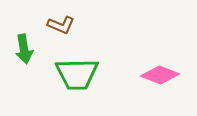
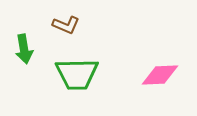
brown L-shape: moved 5 px right
pink diamond: rotated 24 degrees counterclockwise
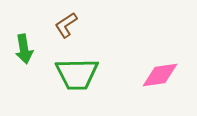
brown L-shape: rotated 124 degrees clockwise
pink diamond: rotated 6 degrees counterclockwise
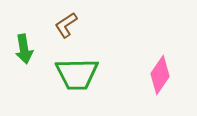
pink diamond: rotated 48 degrees counterclockwise
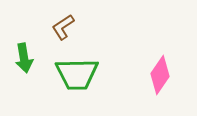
brown L-shape: moved 3 px left, 2 px down
green arrow: moved 9 px down
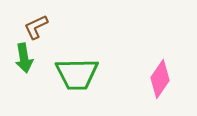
brown L-shape: moved 27 px left; rotated 8 degrees clockwise
pink diamond: moved 4 px down
